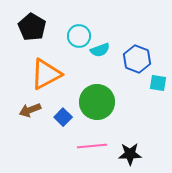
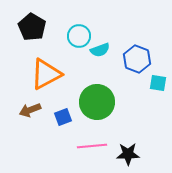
blue square: rotated 24 degrees clockwise
black star: moved 2 px left
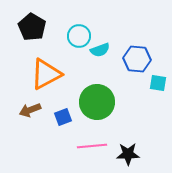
blue hexagon: rotated 16 degrees counterclockwise
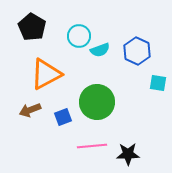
blue hexagon: moved 8 px up; rotated 20 degrees clockwise
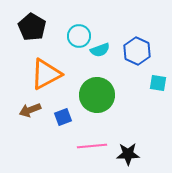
green circle: moved 7 px up
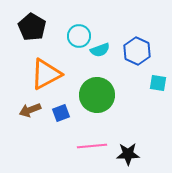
blue square: moved 2 px left, 4 px up
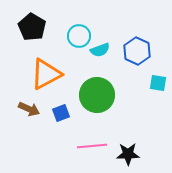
brown arrow: moved 1 px left, 1 px up; rotated 135 degrees counterclockwise
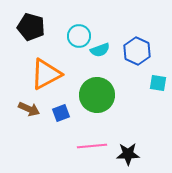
black pentagon: moved 1 px left; rotated 16 degrees counterclockwise
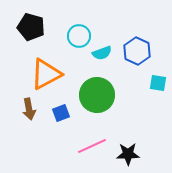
cyan semicircle: moved 2 px right, 3 px down
brown arrow: rotated 55 degrees clockwise
pink line: rotated 20 degrees counterclockwise
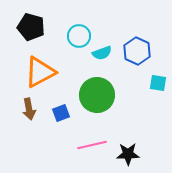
orange triangle: moved 6 px left, 2 px up
pink line: moved 1 px up; rotated 12 degrees clockwise
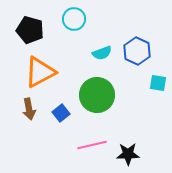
black pentagon: moved 1 px left, 3 px down
cyan circle: moved 5 px left, 17 px up
blue square: rotated 18 degrees counterclockwise
